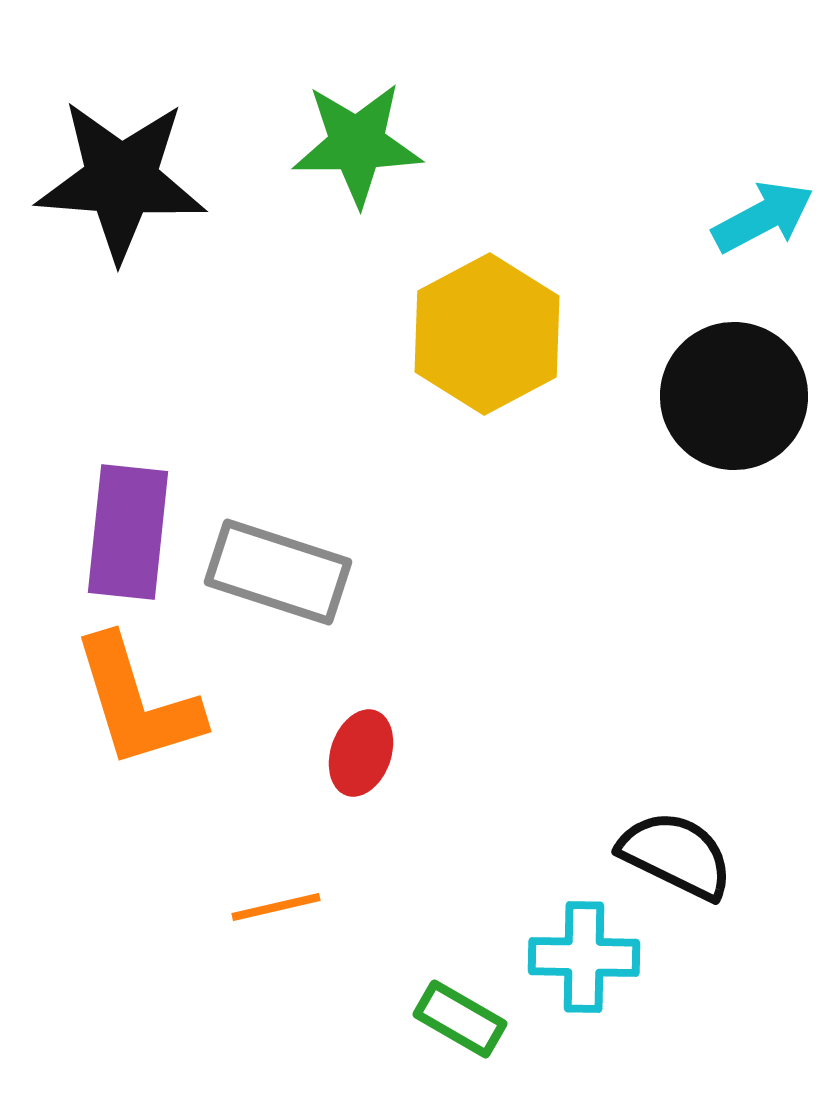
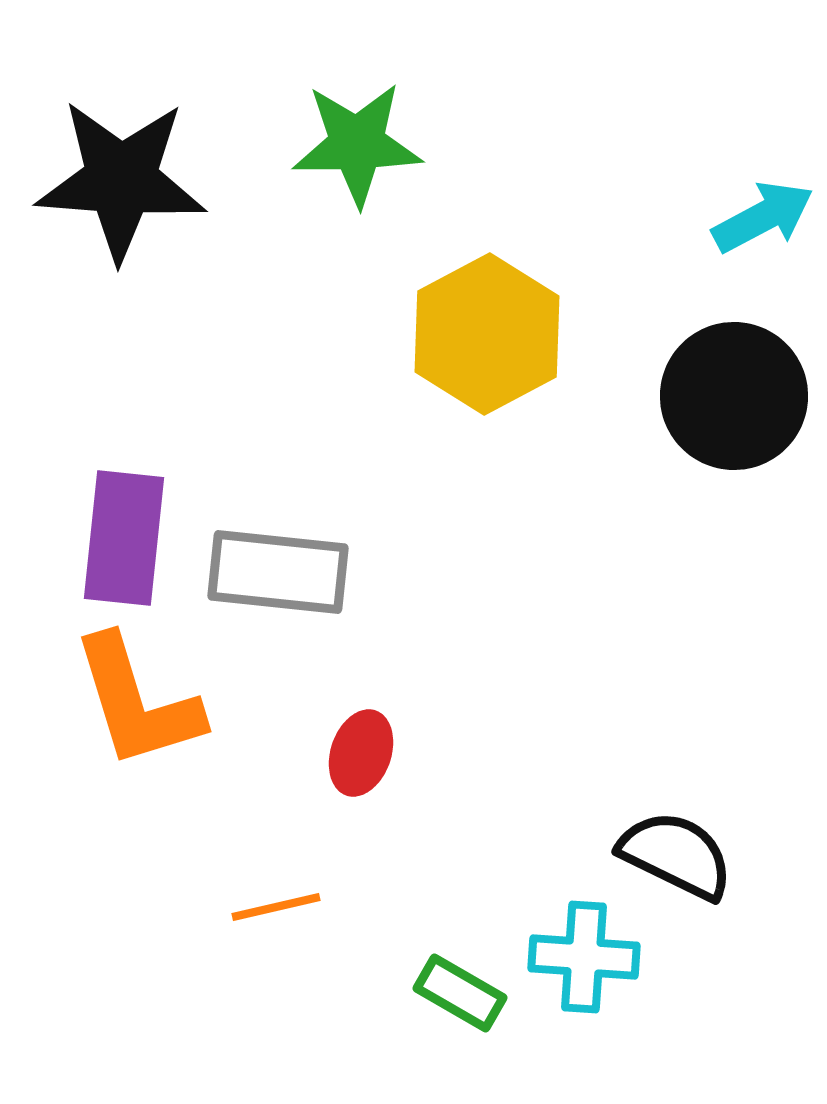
purple rectangle: moved 4 px left, 6 px down
gray rectangle: rotated 12 degrees counterclockwise
cyan cross: rotated 3 degrees clockwise
green rectangle: moved 26 px up
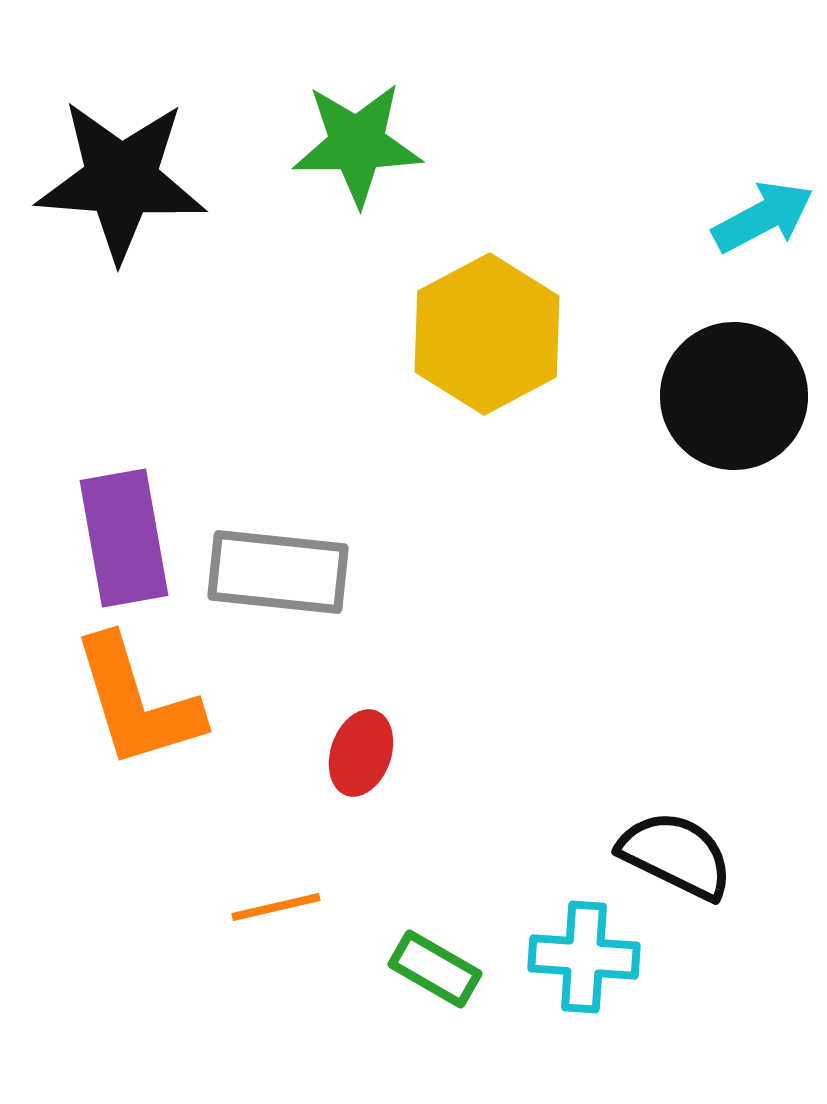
purple rectangle: rotated 16 degrees counterclockwise
green rectangle: moved 25 px left, 24 px up
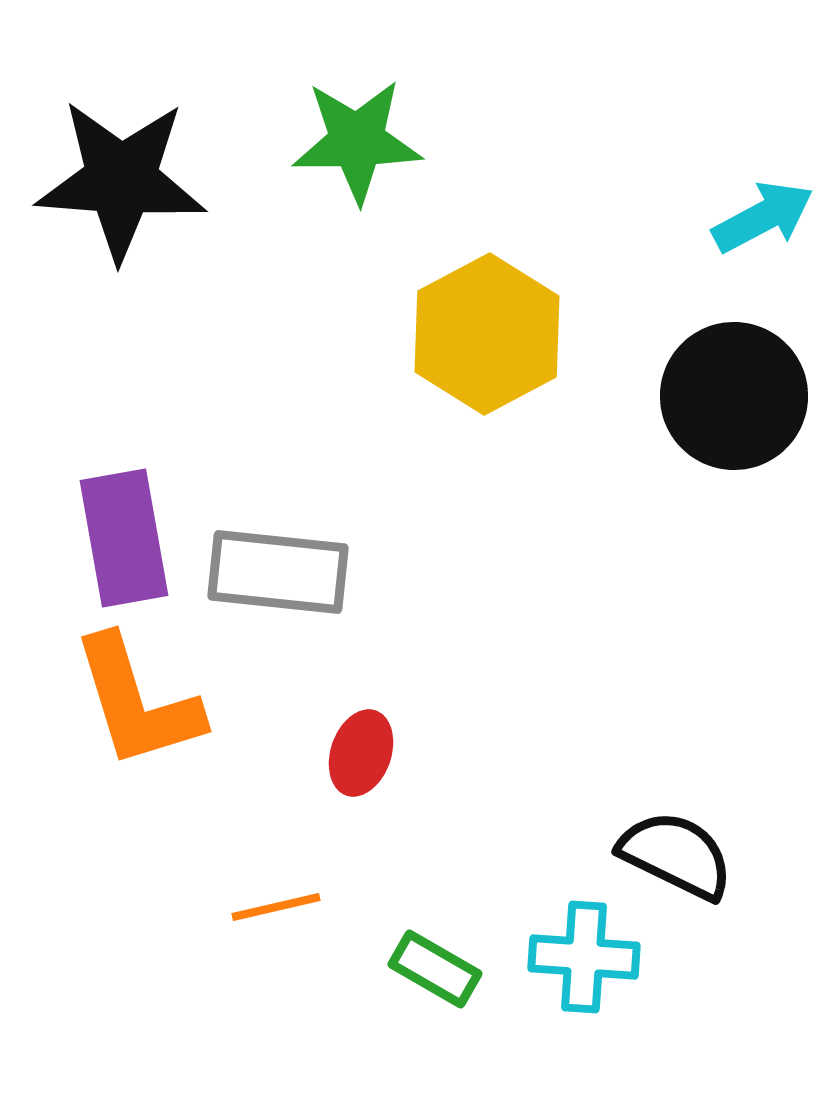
green star: moved 3 px up
